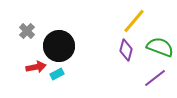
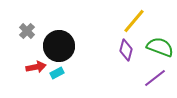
cyan rectangle: moved 1 px up
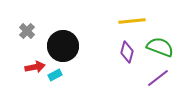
yellow line: moved 2 px left; rotated 44 degrees clockwise
black circle: moved 4 px right
purple diamond: moved 1 px right, 2 px down
red arrow: moved 1 px left
cyan rectangle: moved 2 px left, 2 px down
purple line: moved 3 px right
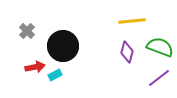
purple line: moved 1 px right
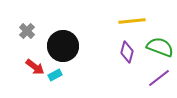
red arrow: rotated 48 degrees clockwise
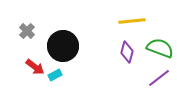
green semicircle: moved 1 px down
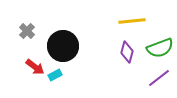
green semicircle: rotated 140 degrees clockwise
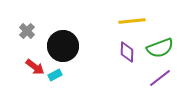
purple diamond: rotated 15 degrees counterclockwise
purple line: moved 1 px right
